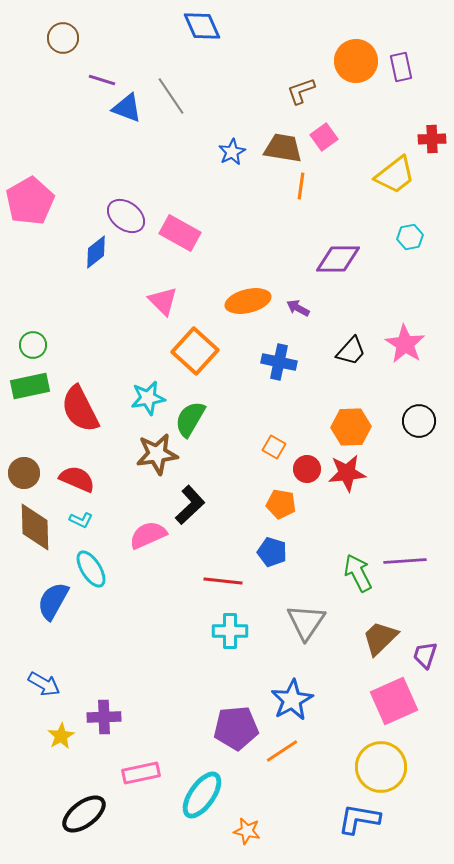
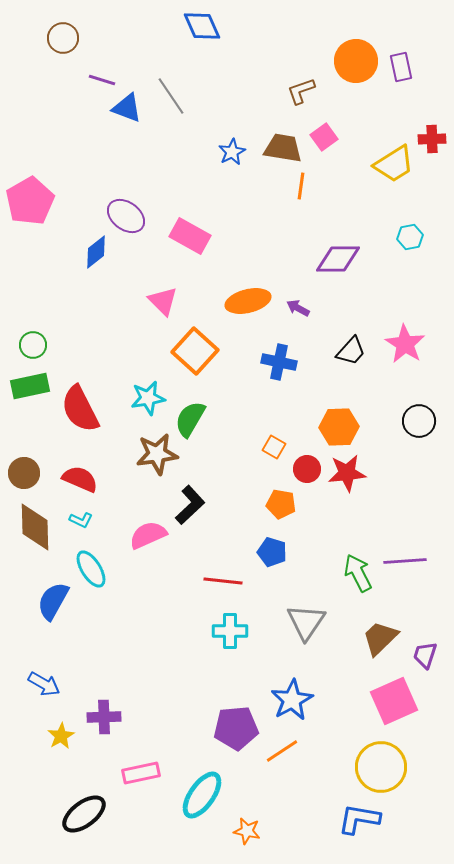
yellow trapezoid at (395, 175): moved 1 px left, 11 px up; rotated 6 degrees clockwise
pink rectangle at (180, 233): moved 10 px right, 3 px down
orange hexagon at (351, 427): moved 12 px left
red semicircle at (77, 479): moved 3 px right
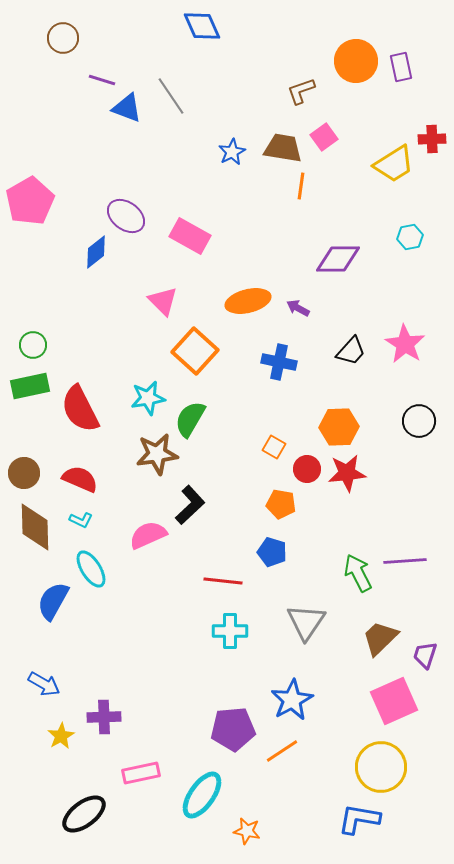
purple pentagon at (236, 728): moved 3 px left, 1 px down
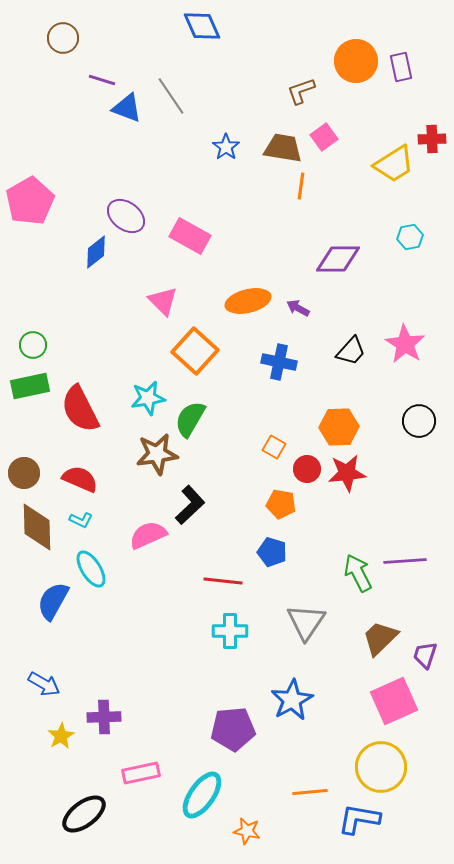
blue star at (232, 152): moved 6 px left, 5 px up; rotated 8 degrees counterclockwise
brown diamond at (35, 527): moved 2 px right
orange line at (282, 751): moved 28 px right, 41 px down; rotated 28 degrees clockwise
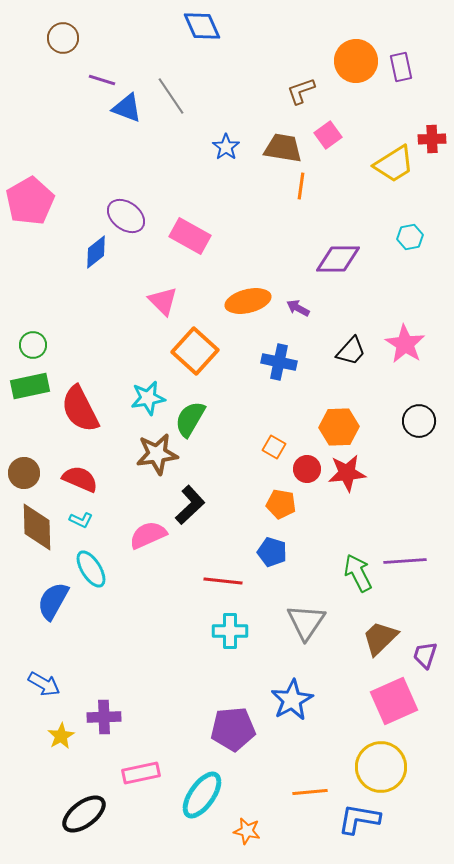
pink square at (324, 137): moved 4 px right, 2 px up
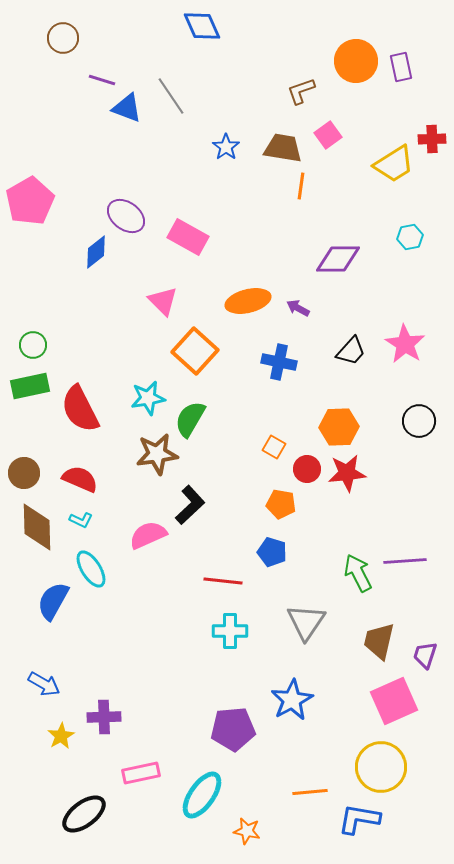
pink rectangle at (190, 236): moved 2 px left, 1 px down
brown trapezoid at (380, 638): moved 1 px left, 3 px down; rotated 33 degrees counterclockwise
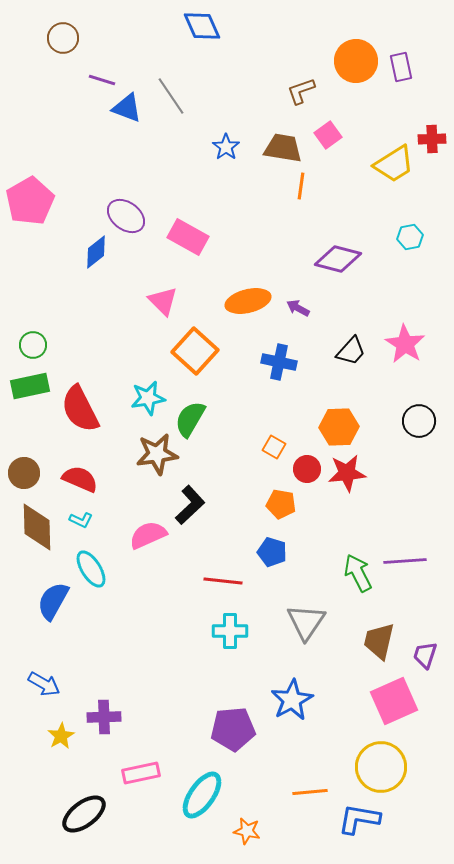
purple diamond at (338, 259): rotated 15 degrees clockwise
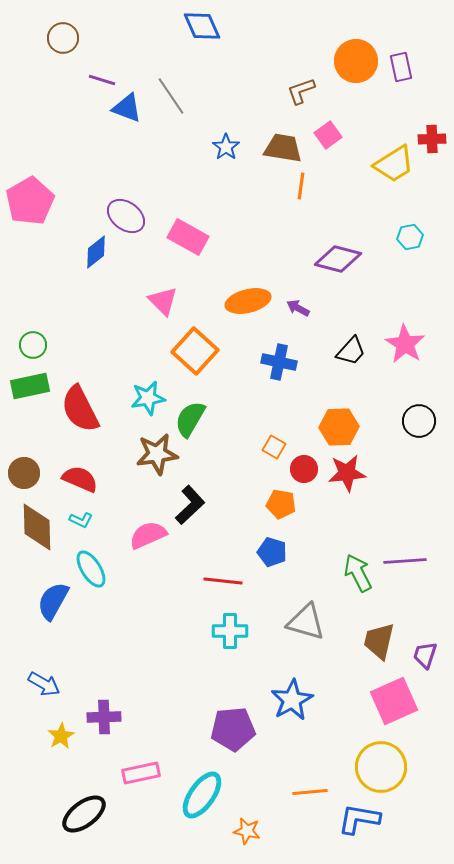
red circle at (307, 469): moved 3 px left
gray triangle at (306, 622): rotated 48 degrees counterclockwise
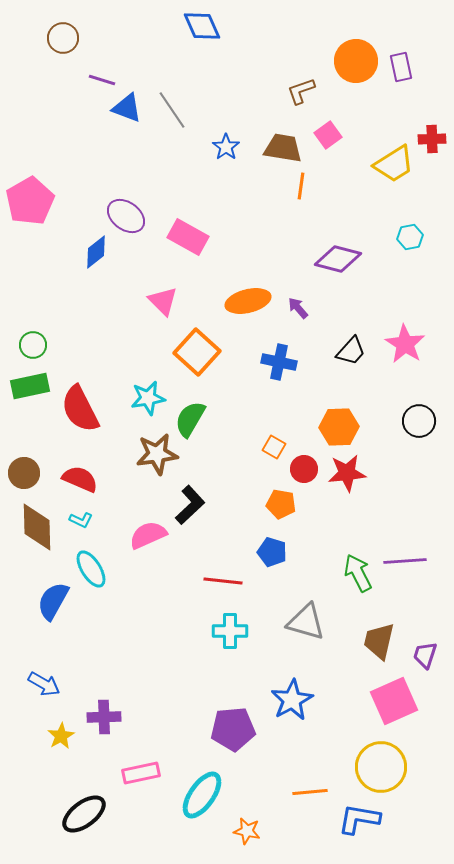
gray line at (171, 96): moved 1 px right, 14 px down
purple arrow at (298, 308): rotated 20 degrees clockwise
orange square at (195, 351): moved 2 px right, 1 px down
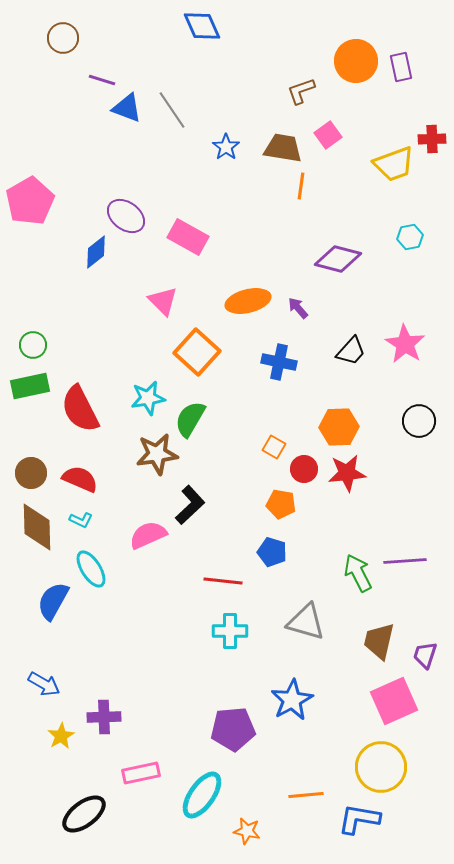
yellow trapezoid at (394, 164): rotated 12 degrees clockwise
brown circle at (24, 473): moved 7 px right
orange line at (310, 792): moved 4 px left, 3 px down
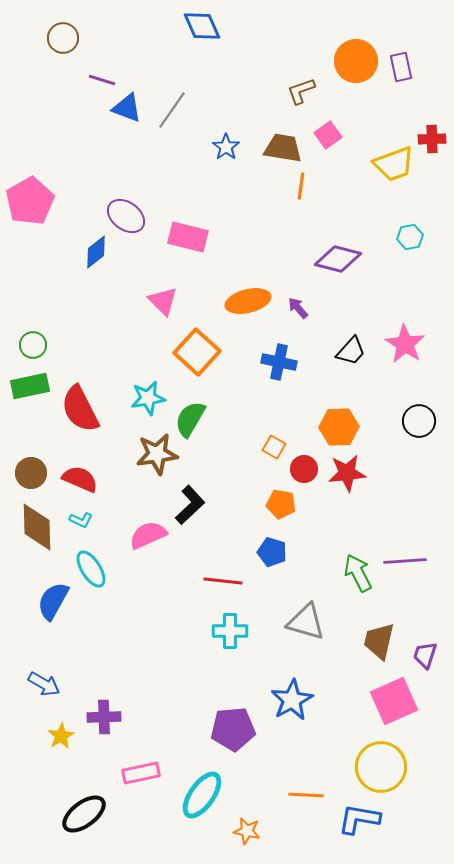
gray line at (172, 110): rotated 69 degrees clockwise
pink rectangle at (188, 237): rotated 15 degrees counterclockwise
orange line at (306, 795): rotated 8 degrees clockwise
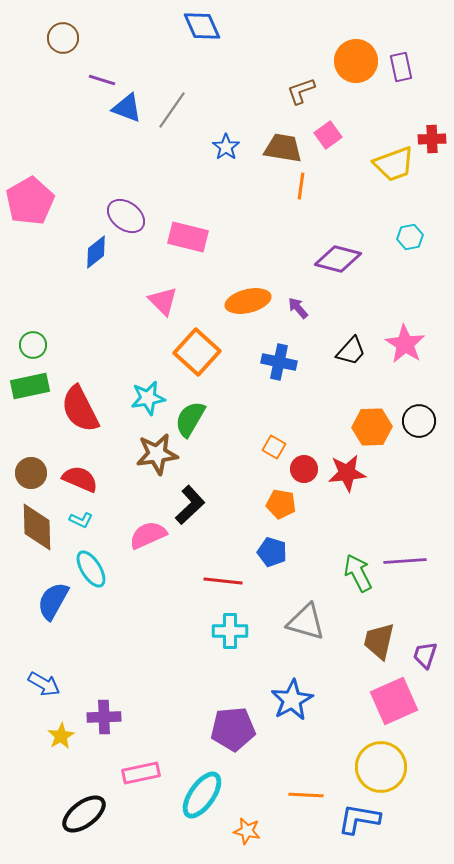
orange hexagon at (339, 427): moved 33 px right
